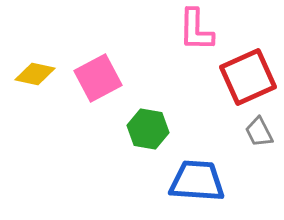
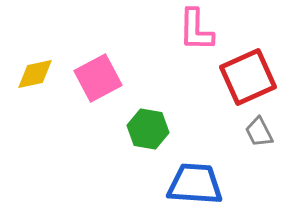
yellow diamond: rotated 24 degrees counterclockwise
blue trapezoid: moved 2 px left, 3 px down
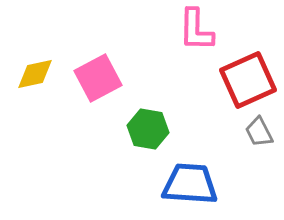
red square: moved 3 px down
blue trapezoid: moved 5 px left
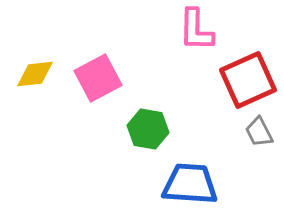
yellow diamond: rotated 6 degrees clockwise
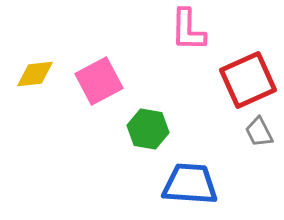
pink L-shape: moved 8 px left
pink square: moved 1 px right, 3 px down
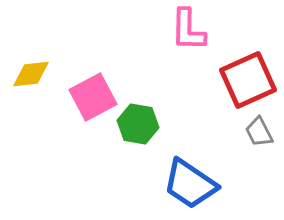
yellow diamond: moved 4 px left
pink square: moved 6 px left, 16 px down
green hexagon: moved 10 px left, 5 px up
blue trapezoid: rotated 150 degrees counterclockwise
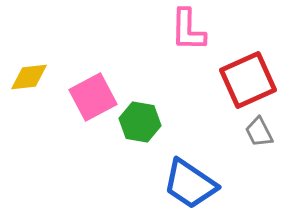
yellow diamond: moved 2 px left, 3 px down
green hexagon: moved 2 px right, 2 px up
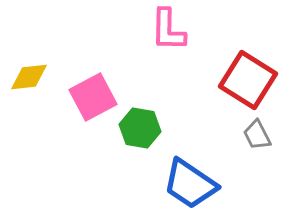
pink L-shape: moved 20 px left
red square: rotated 34 degrees counterclockwise
green hexagon: moved 6 px down
gray trapezoid: moved 2 px left, 3 px down
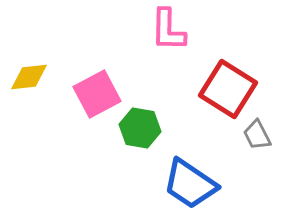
red square: moved 20 px left, 9 px down
pink square: moved 4 px right, 3 px up
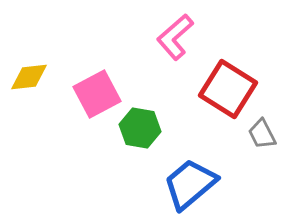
pink L-shape: moved 7 px right, 7 px down; rotated 48 degrees clockwise
gray trapezoid: moved 5 px right, 1 px up
blue trapezoid: rotated 106 degrees clockwise
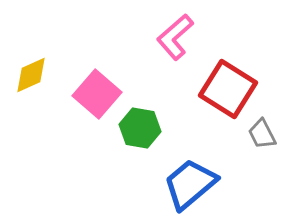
yellow diamond: moved 2 px right, 2 px up; rotated 18 degrees counterclockwise
pink square: rotated 21 degrees counterclockwise
